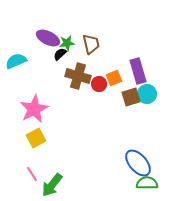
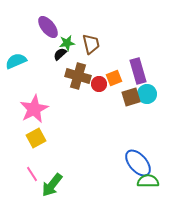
purple ellipse: moved 11 px up; rotated 25 degrees clockwise
green semicircle: moved 1 px right, 2 px up
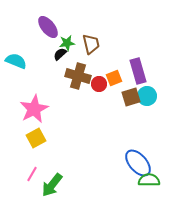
cyan semicircle: rotated 45 degrees clockwise
cyan circle: moved 2 px down
pink line: rotated 63 degrees clockwise
green semicircle: moved 1 px right, 1 px up
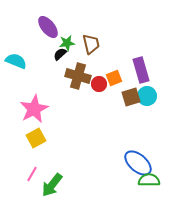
purple rectangle: moved 3 px right, 1 px up
blue ellipse: rotated 8 degrees counterclockwise
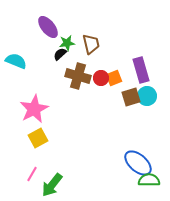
red circle: moved 2 px right, 6 px up
yellow square: moved 2 px right
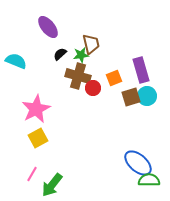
green star: moved 14 px right, 12 px down
red circle: moved 8 px left, 10 px down
pink star: moved 2 px right
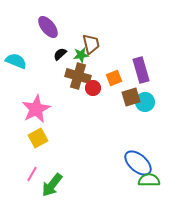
cyan circle: moved 2 px left, 6 px down
